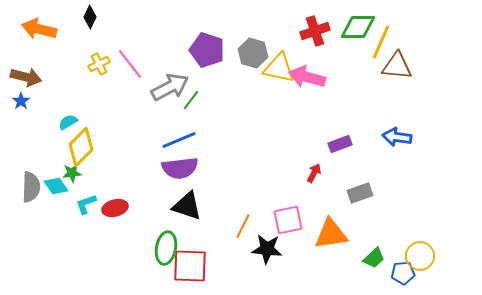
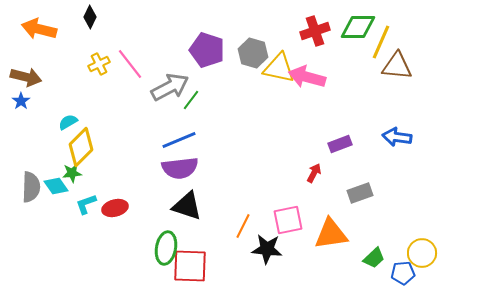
yellow circle: moved 2 px right, 3 px up
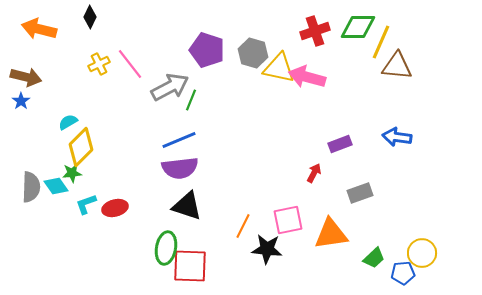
green line: rotated 15 degrees counterclockwise
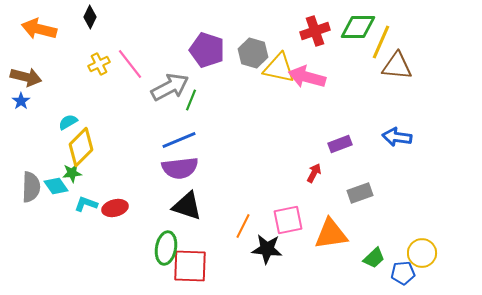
cyan L-shape: rotated 40 degrees clockwise
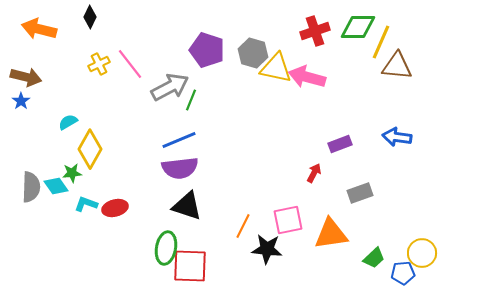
yellow triangle: moved 3 px left
yellow diamond: moved 9 px right, 2 px down; rotated 15 degrees counterclockwise
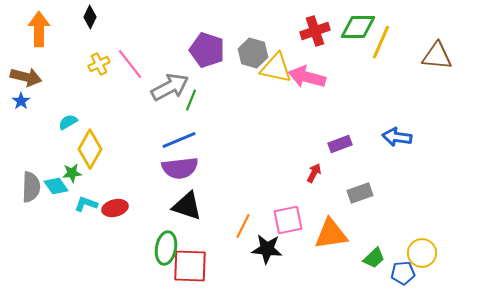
orange arrow: rotated 76 degrees clockwise
brown triangle: moved 40 px right, 10 px up
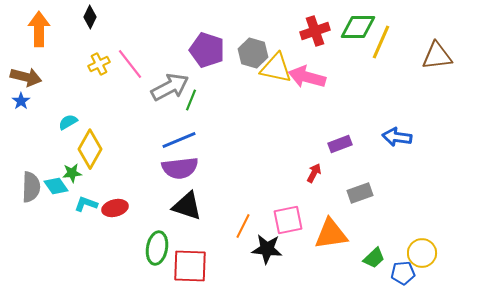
brown triangle: rotated 12 degrees counterclockwise
green ellipse: moved 9 px left
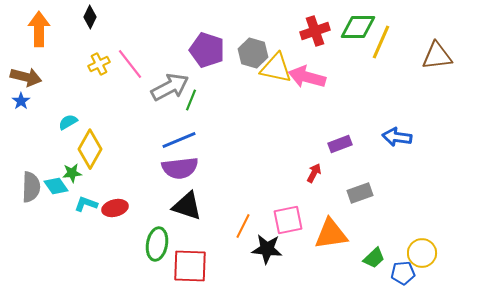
green ellipse: moved 4 px up
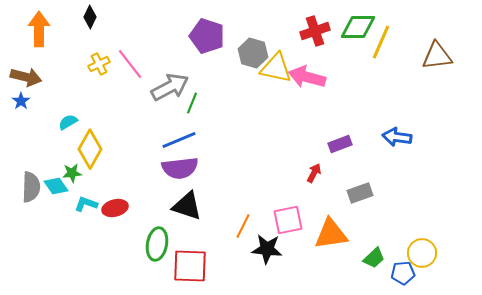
purple pentagon: moved 14 px up
green line: moved 1 px right, 3 px down
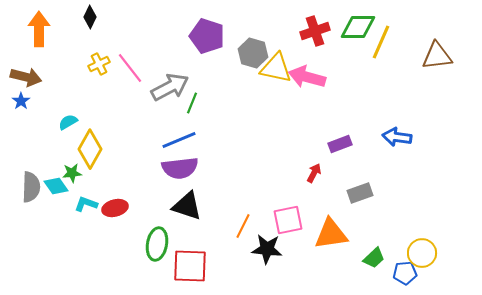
pink line: moved 4 px down
blue pentagon: moved 2 px right
